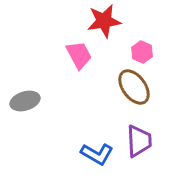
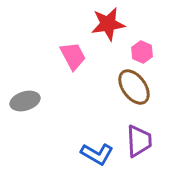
red star: moved 4 px right, 3 px down
pink trapezoid: moved 6 px left, 1 px down
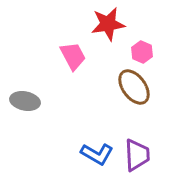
gray ellipse: rotated 28 degrees clockwise
purple trapezoid: moved 2 px left, 14 px down
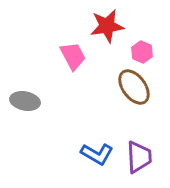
red star: moved 1 px left, 2 px down
purple trapezoid: moved 2 px right, 2 px down
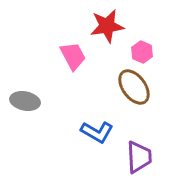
blue L-shape: moved 22 px up
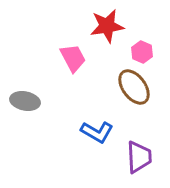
pink trapezoid: moved 2 px down
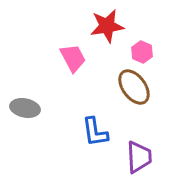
gray ellipse: moved 7 px down
blue L-shape: moved 2 px left; rotated 52 degrees clockwise
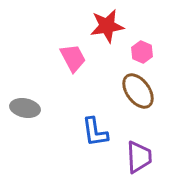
brown ellipse: moved 4 px right, 4 px down
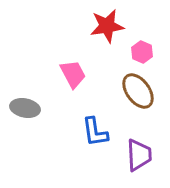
pink trapezoid: moved 16 px down
purple trapezoid: moved 2 px up
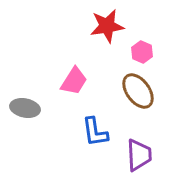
pink trapezoid: moved 1 px right, 7 px down; rotated 60 degrees clockwise
